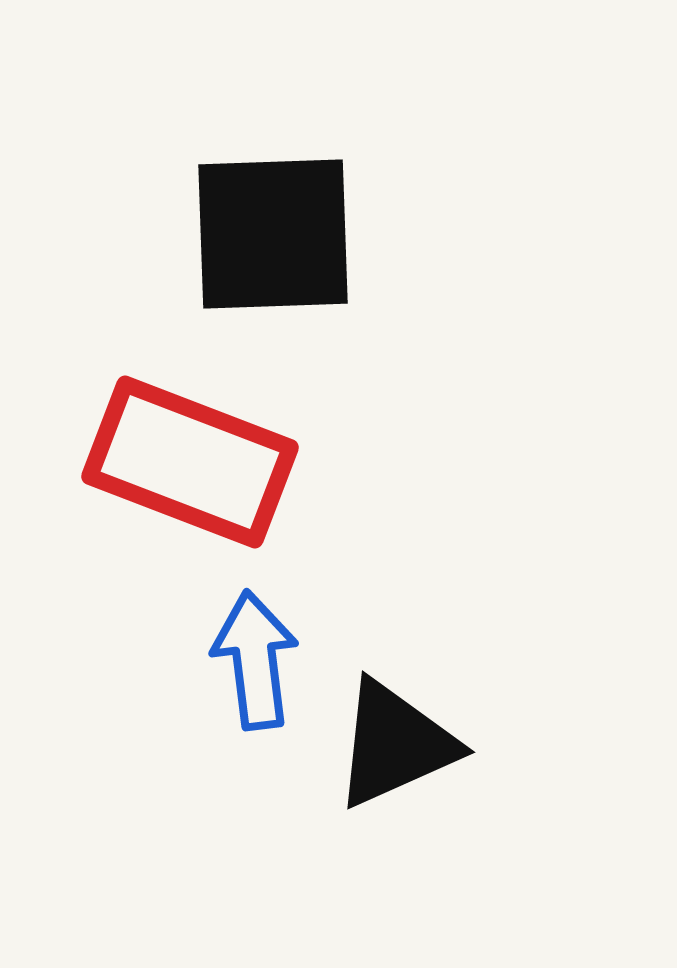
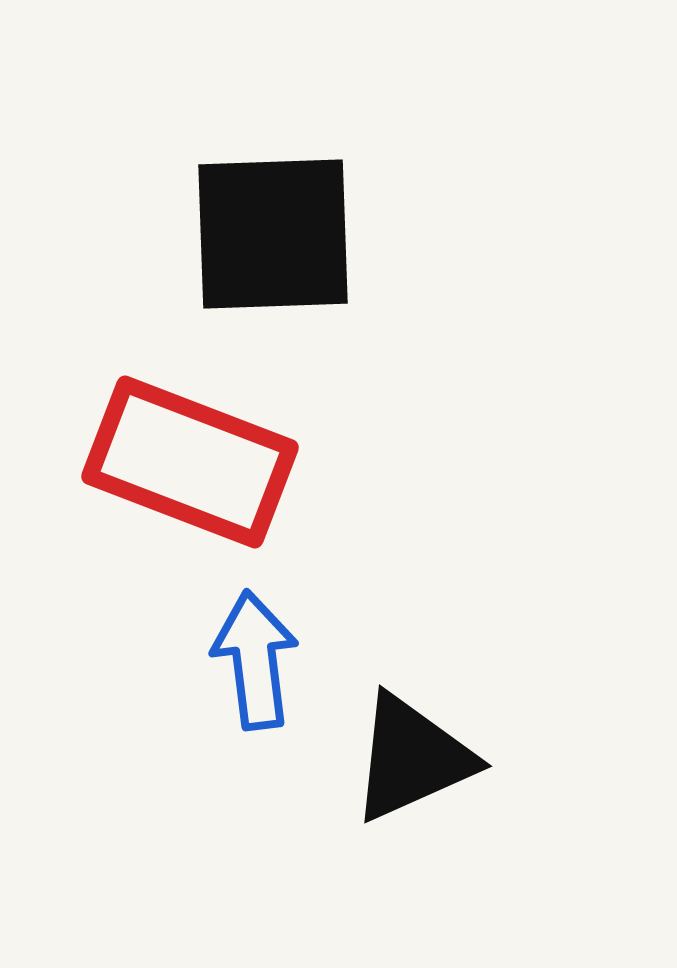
black triangle: moved 17 px right, 14 px down
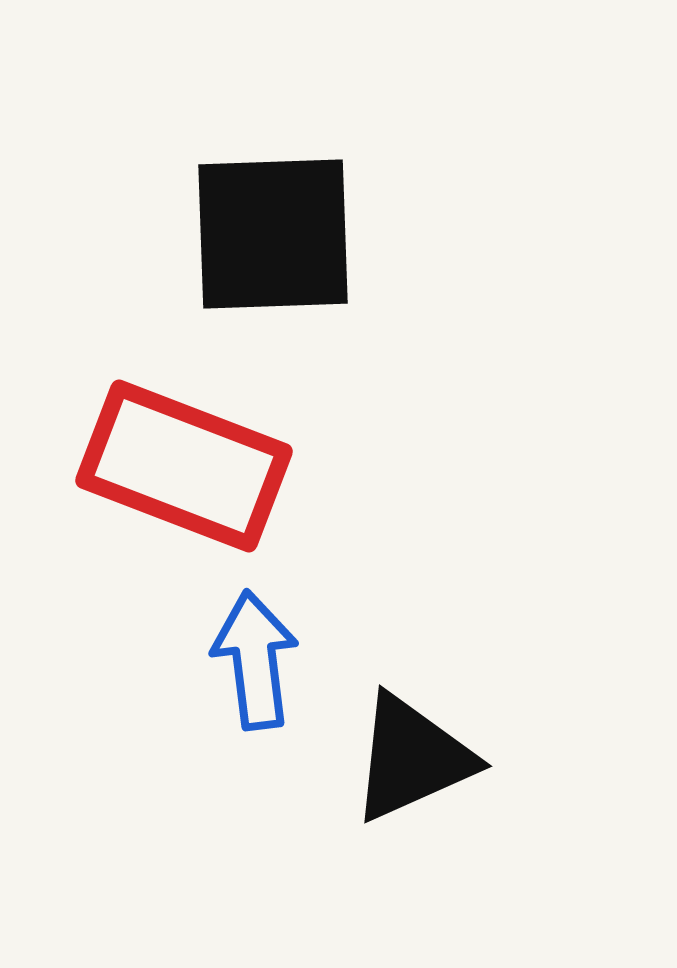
red rectangle: moved 6 px left, 4 px down
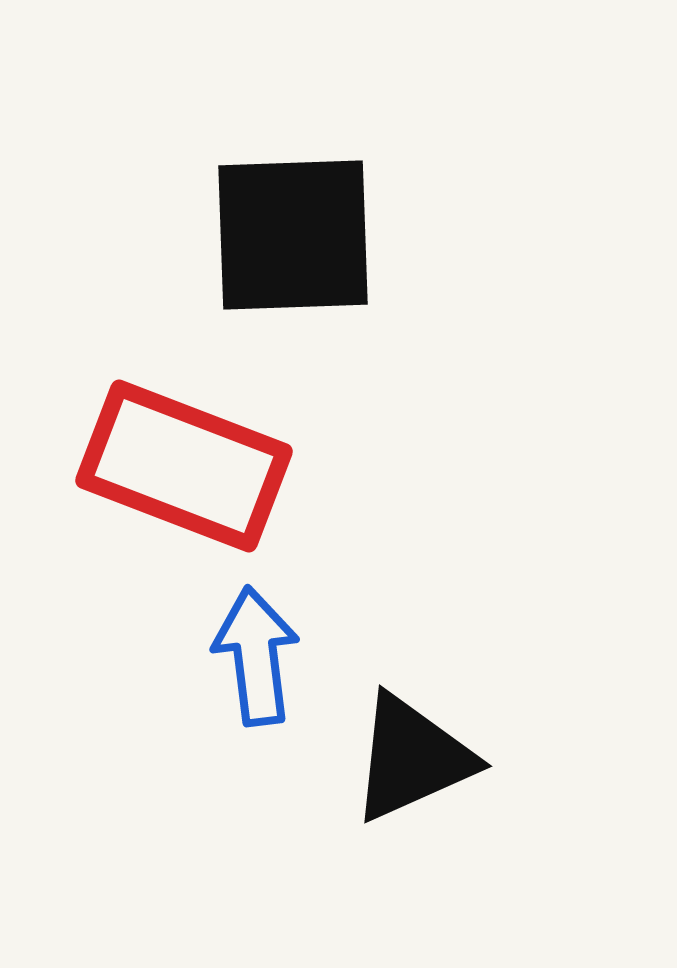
black square: moved 20 px right, 1 px down
blue arrow: moved 1 px right, 4 px up
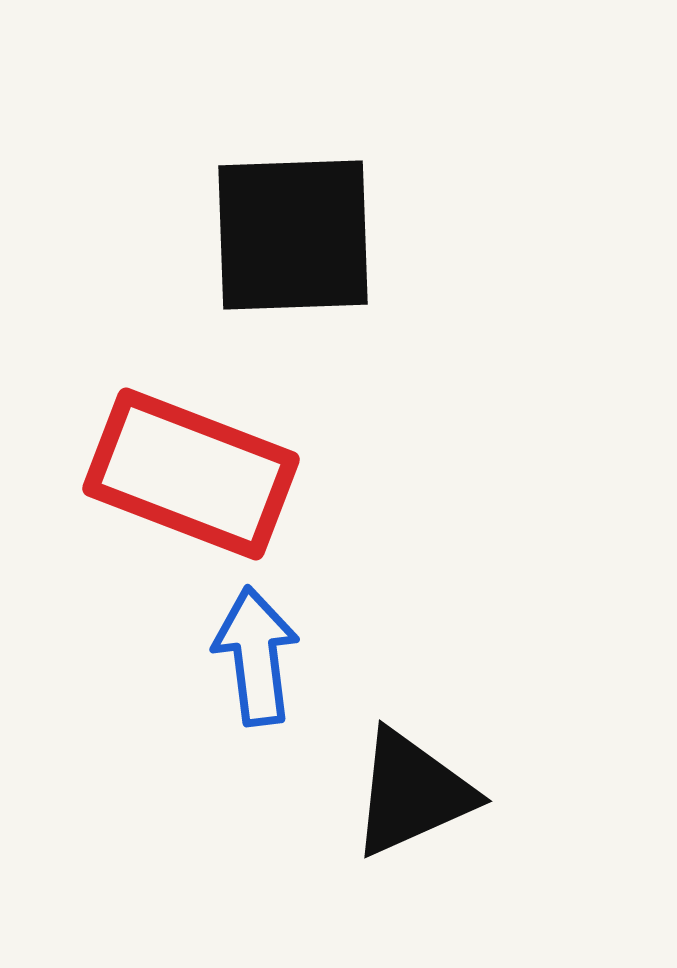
red rectangle: moved 7 px right, 8 px down
black triangle: moved 35 px down
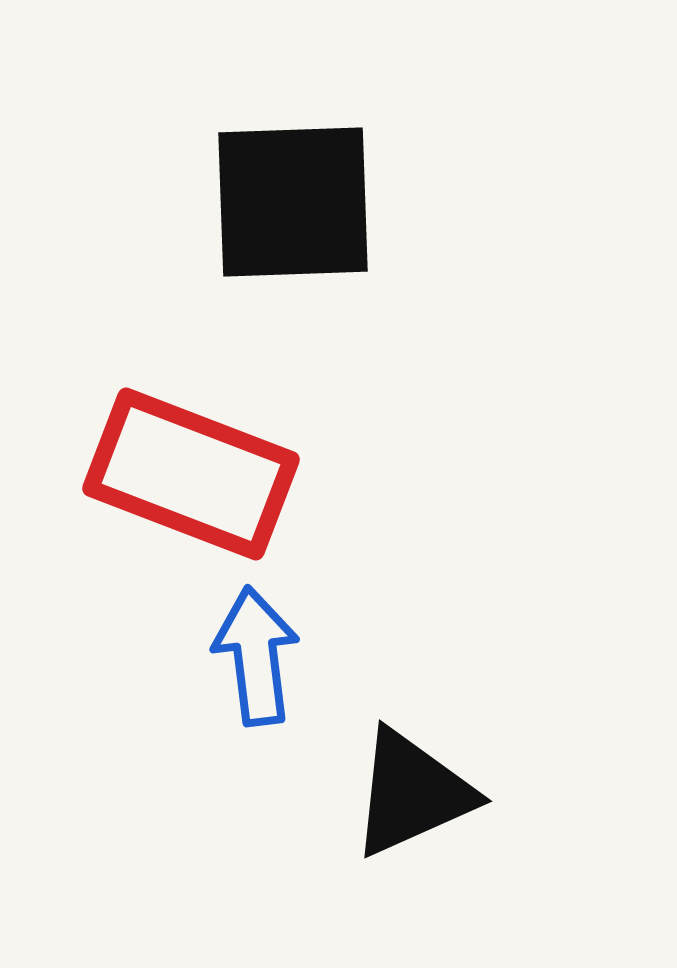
black square: moved 33 px up
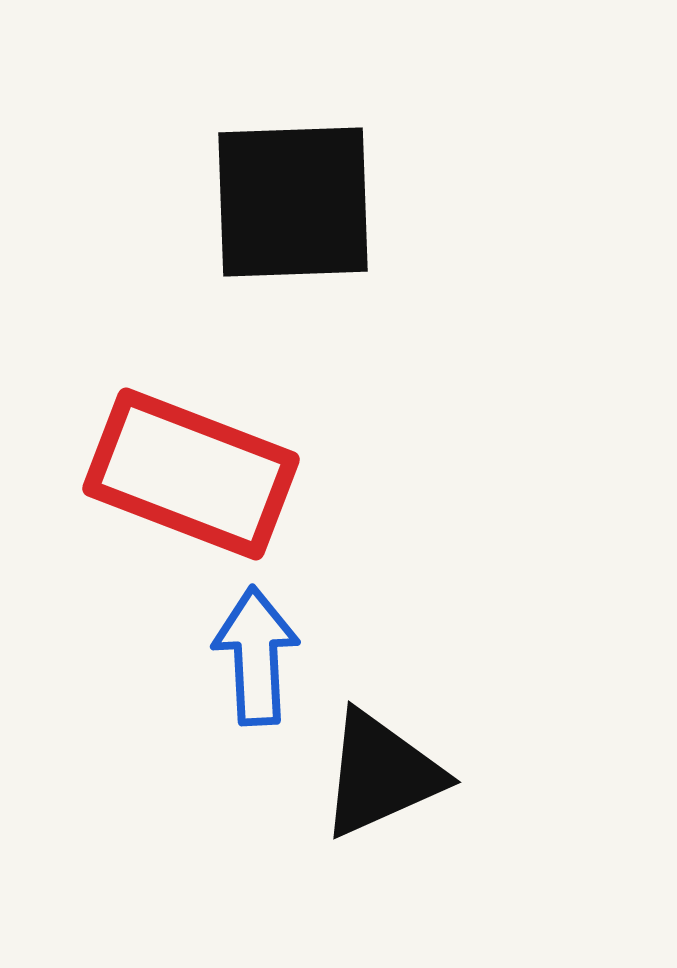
blue arrow: rotated 4 degrees clockwise
black triangle: moved 31 px left, 19 px up
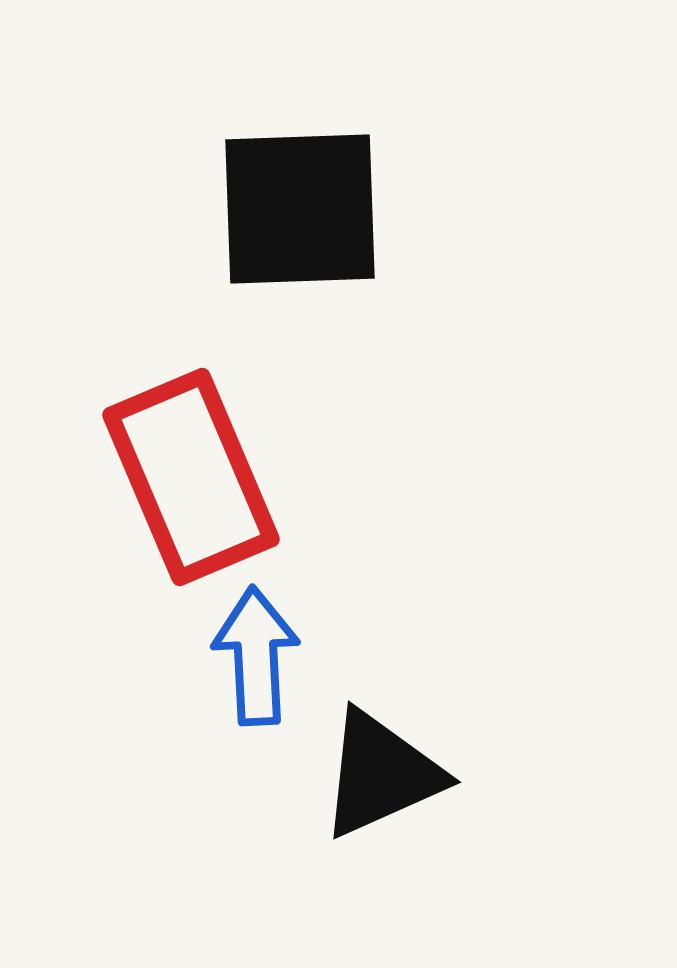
black square: moved 7 px right, 7 px down
red rectangle: moved 3 px down; rotated 46 degrees clockwise
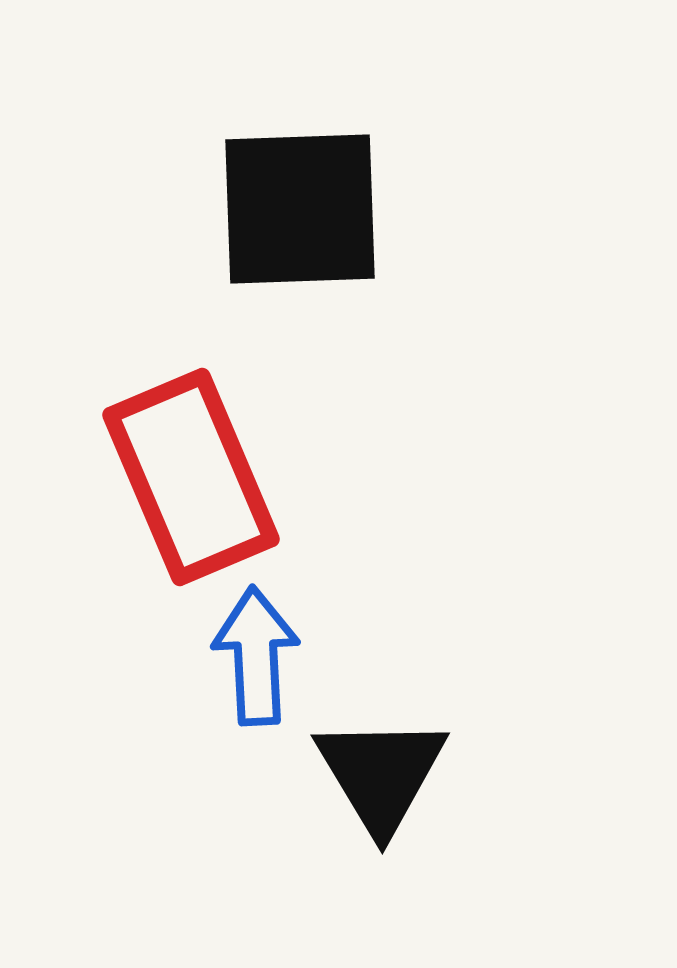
black triangle: rotated 37 degrees counterclockwise
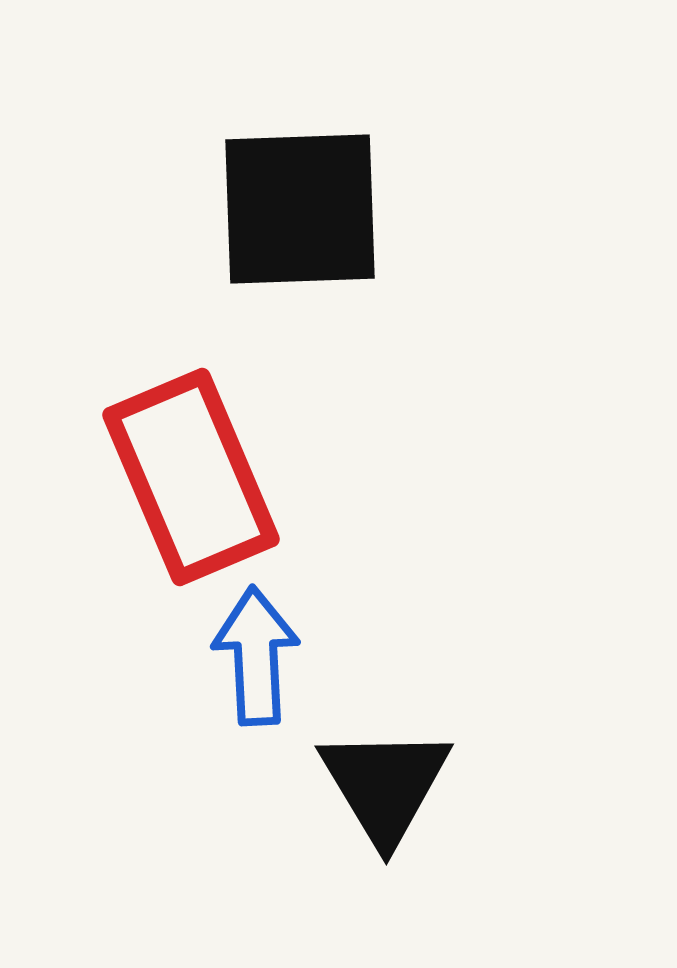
black triangle: moved 4 px right, 11 px down
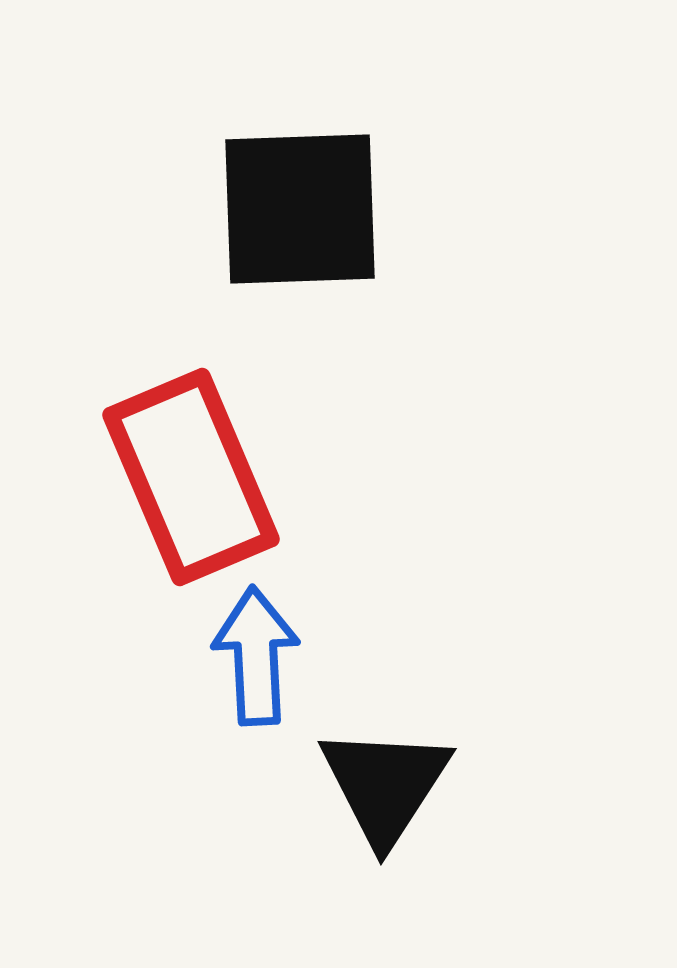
black triangle: rotated 4 degrees clockwise
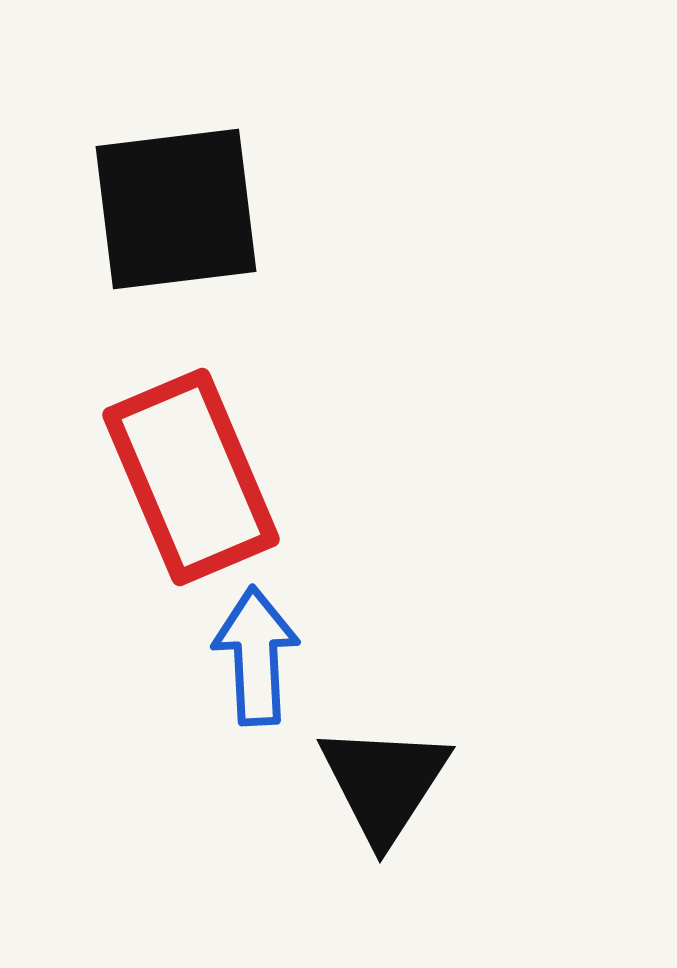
black square: moved 124 px left; rotated 5 degrees counterclockwise
black triangle: moved 1 px left, 2 px up
